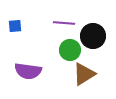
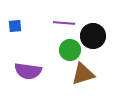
brown triangle: moved 1 px left; rotated 15 degrees clockwise
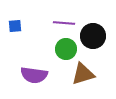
green circle: moved 4 px left, 1 px up
purple semicircle: moved 6 px right, 4 px down
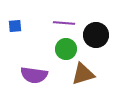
black circle: moved 3 px right, 1 px up
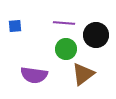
brown triangle: rotated 20 degrees counterclockwise
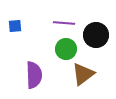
purple semicircle: rotated 100 degrees counterclockwise
